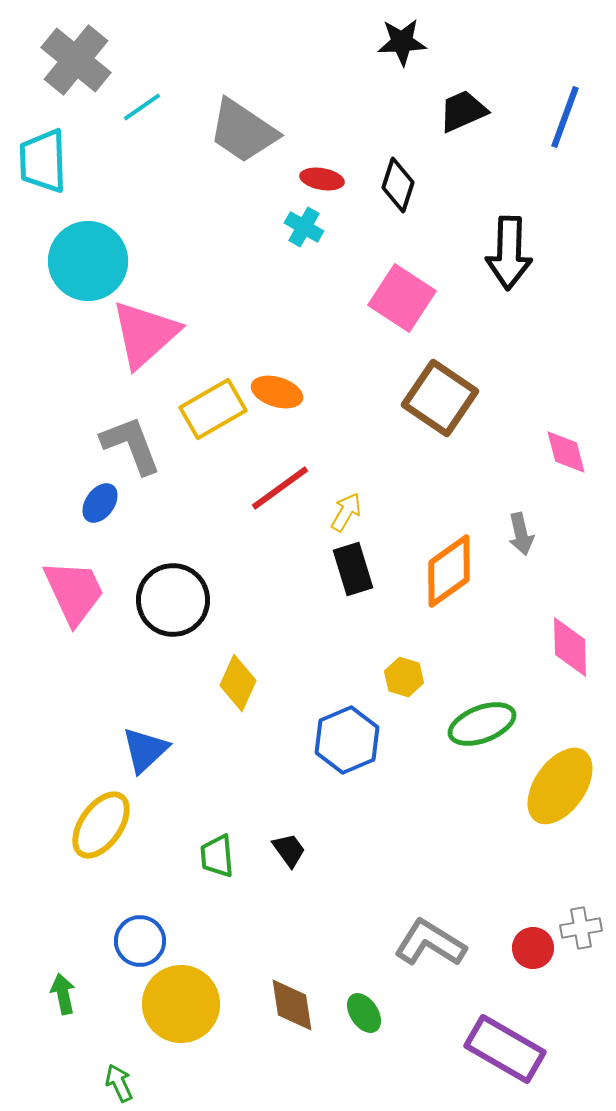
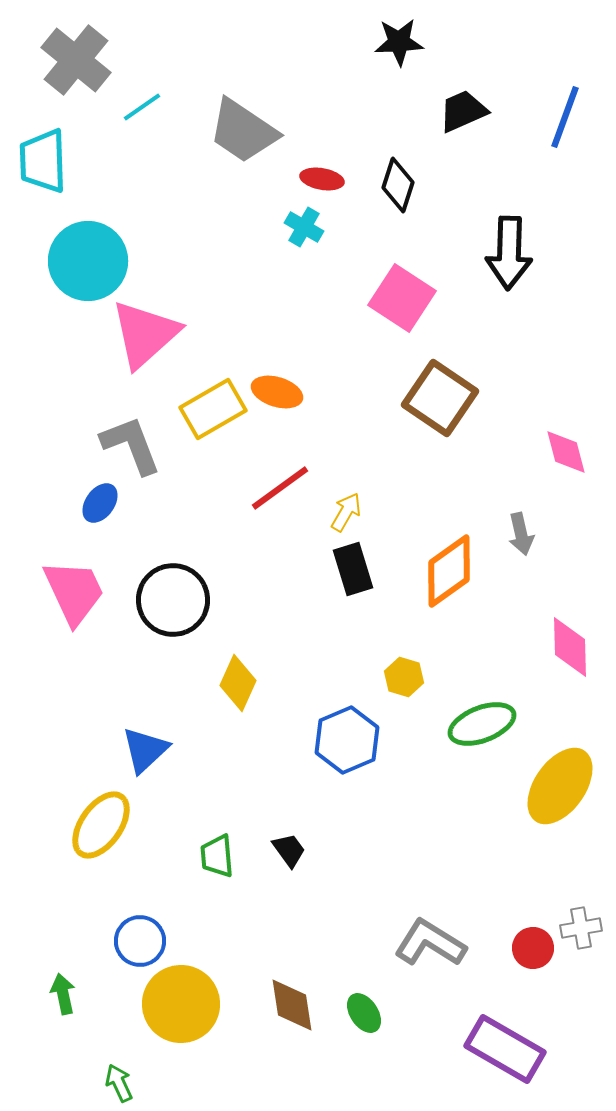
black star at (402, 42): moved 3 px left
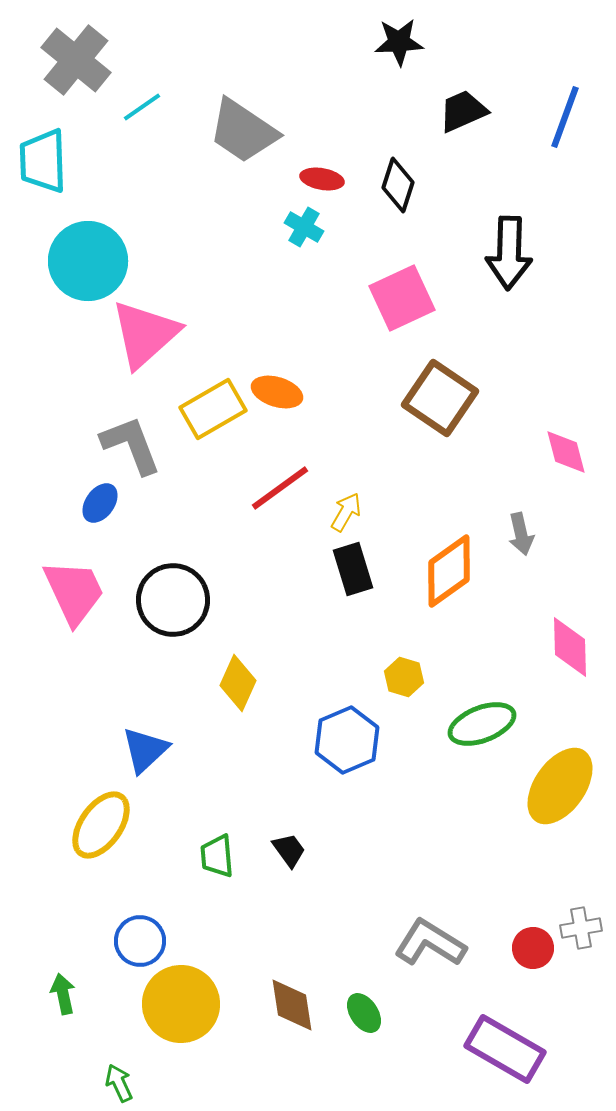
pink square at (402, 298): rotated 32 degrees clockwise
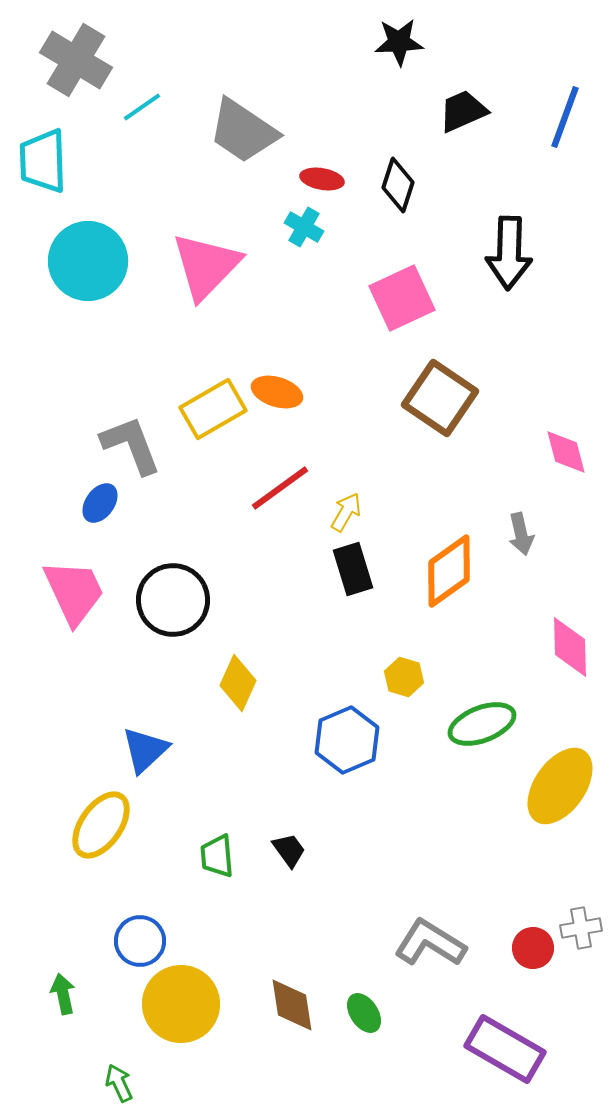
gray cross at (76, 60): rotated 8 degrees counterclockwise
pink triangle at (145, 334): moved 61 px right, 68 px up; rotated 4 degrees counterclockwise
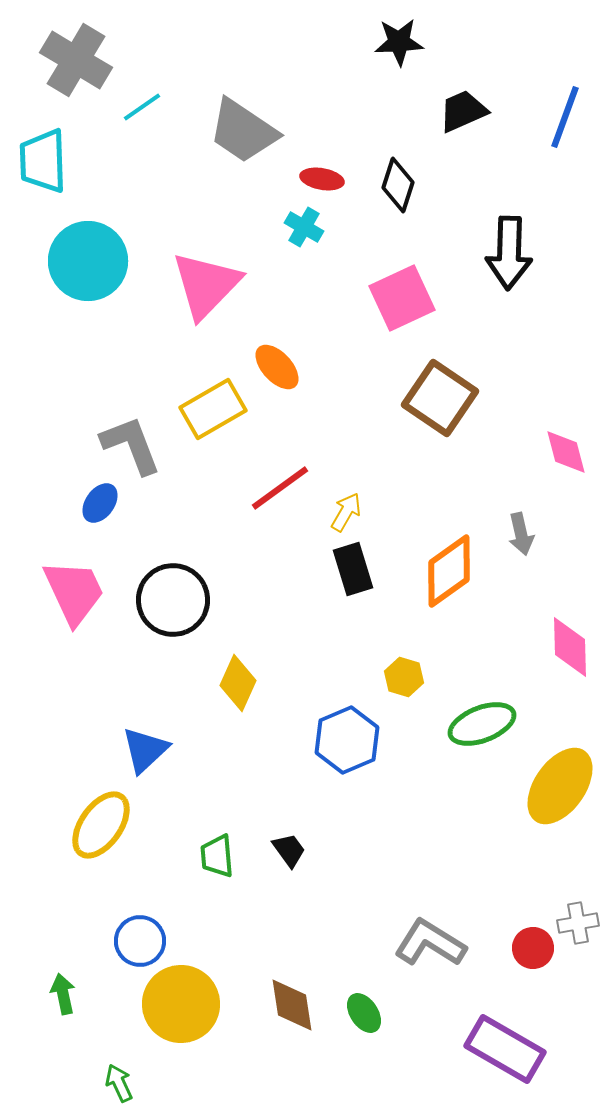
pink triangle at (206, 266): moved 19 px down
orange ellipse at (277, 392): moved 25 px up; rotated 30 degrees clockwise
gray cross at (581, 928): moved 3 px left, 5 px up
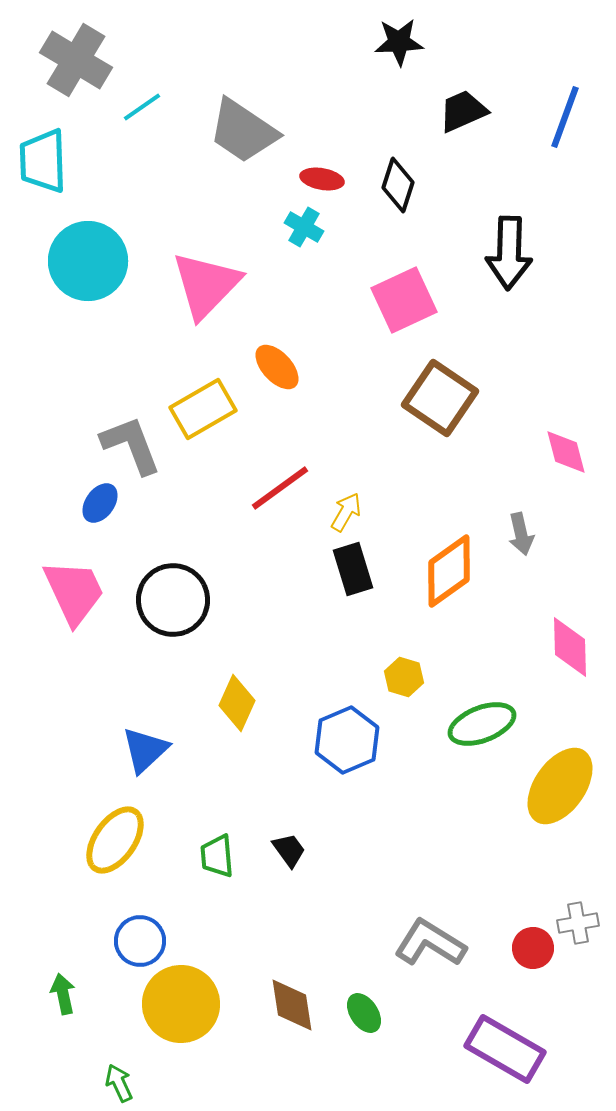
pink square at (402, 298): moved 2 px right, 2 px down
yellow rectangle at (213, 409): moved 10 px left
yellow diamond at (238, 683): moved 1 px left, 20 px down
yellow ellipse at (101, 825): moved 14 px right, 15 px down
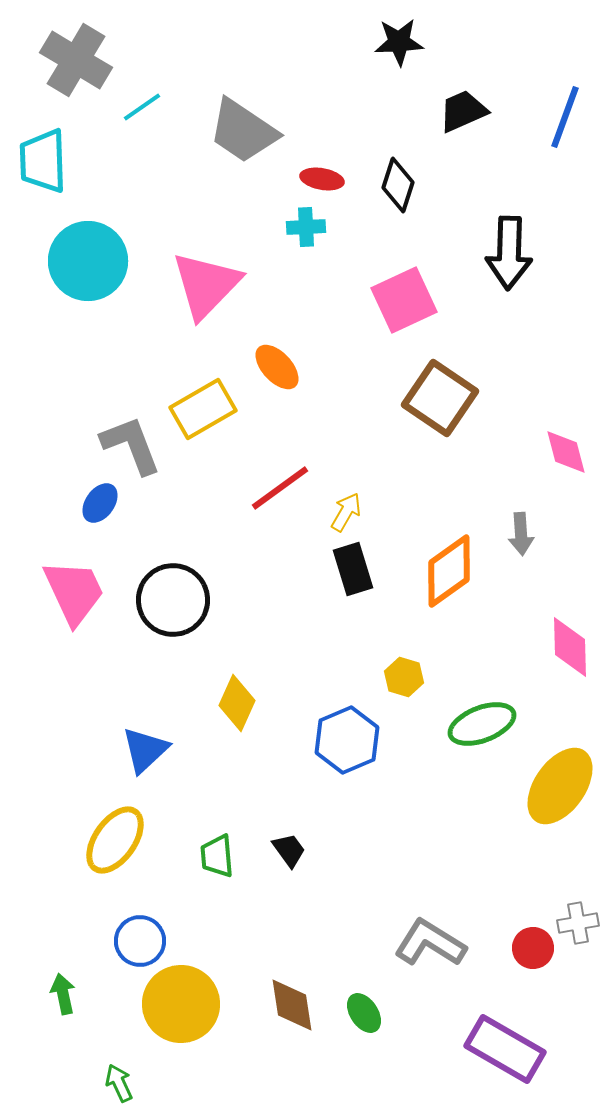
cyan cross at (304, 227): moved 2 px right; rotated 33 degrees counterclockwise
gray arrow at (521, 534): rotated 9 degrees clockwise
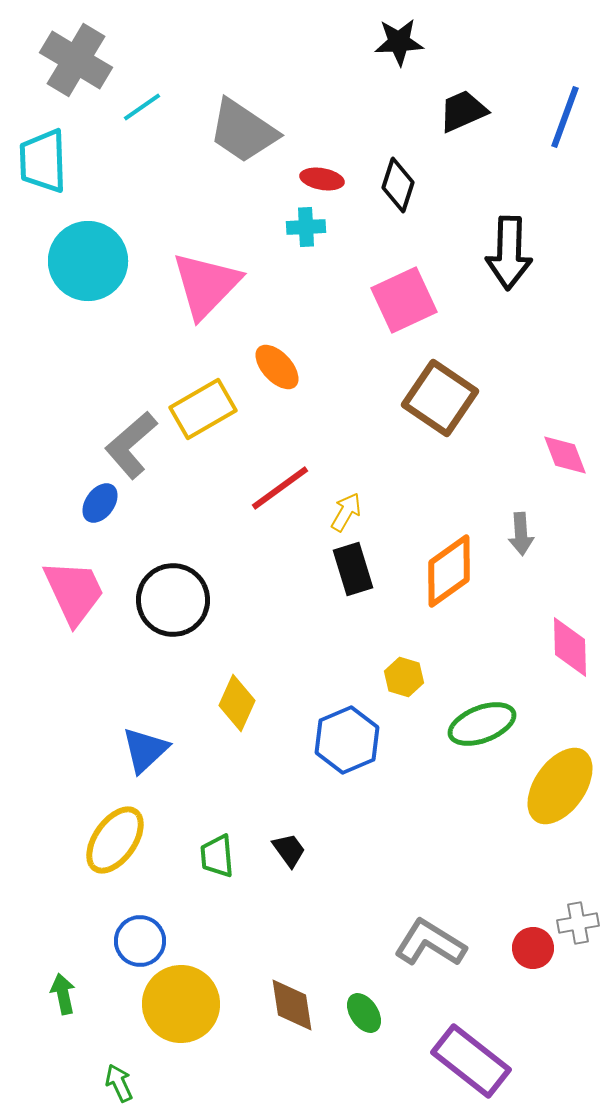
gray L-shape at (131, 445): rotated 110 degrees counterclockwise
pink diamond at (566, 452): moved 1 px left, 3 px down; rotated 6 degrees counterclockwise
purple rectangle at (505, 1049): moved 34 px left, 12 px down; rotated 8 degrees clockwise
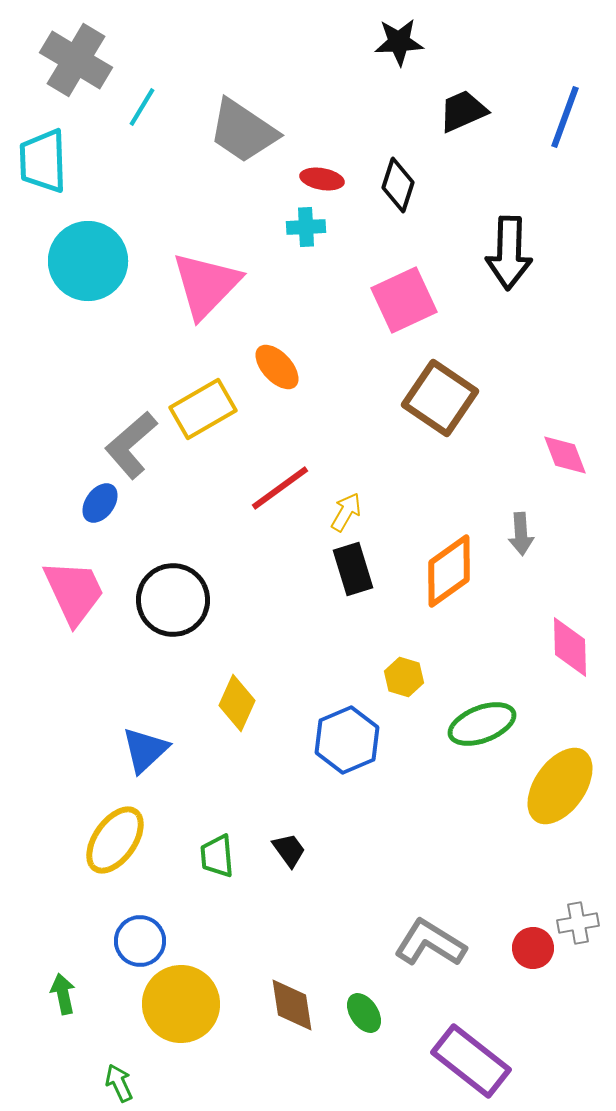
cyan line at (142, 107): rotated 24 degrees counterclockwise
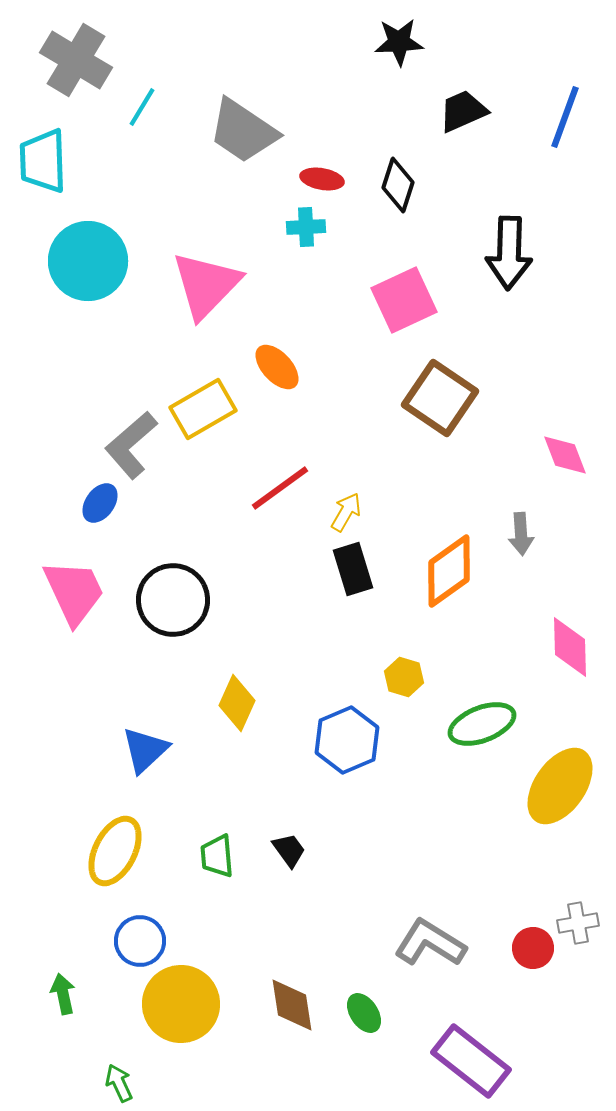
yellow ellipse at (115, 840): moved 11 px down; rotated 8 degrees counterclockwise
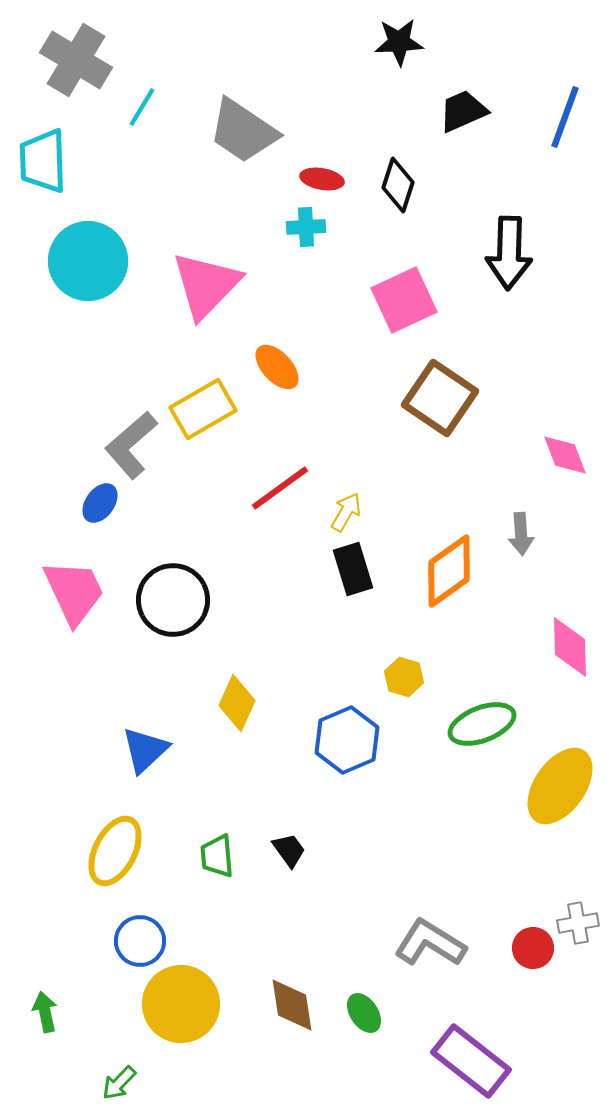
green arrow at (63, 994): moved 18 px left, 18 px down
green arrow at (119, 1083): rotated 111 degrees counterclockwise
